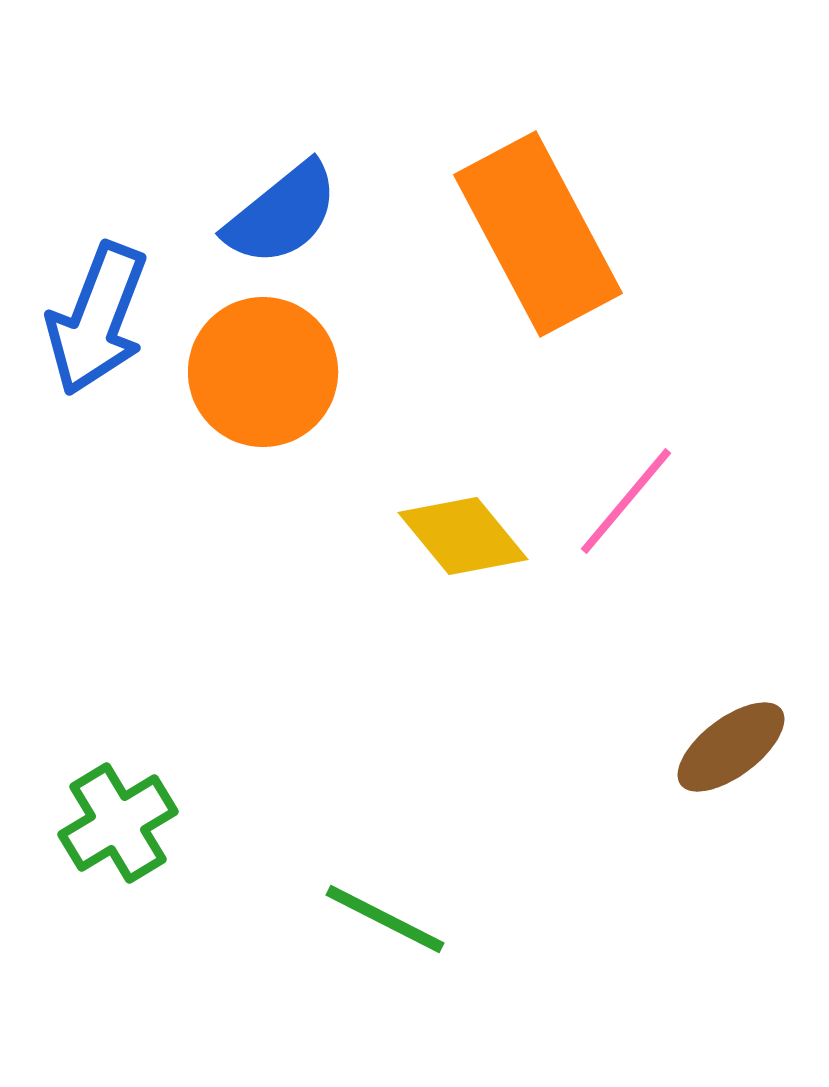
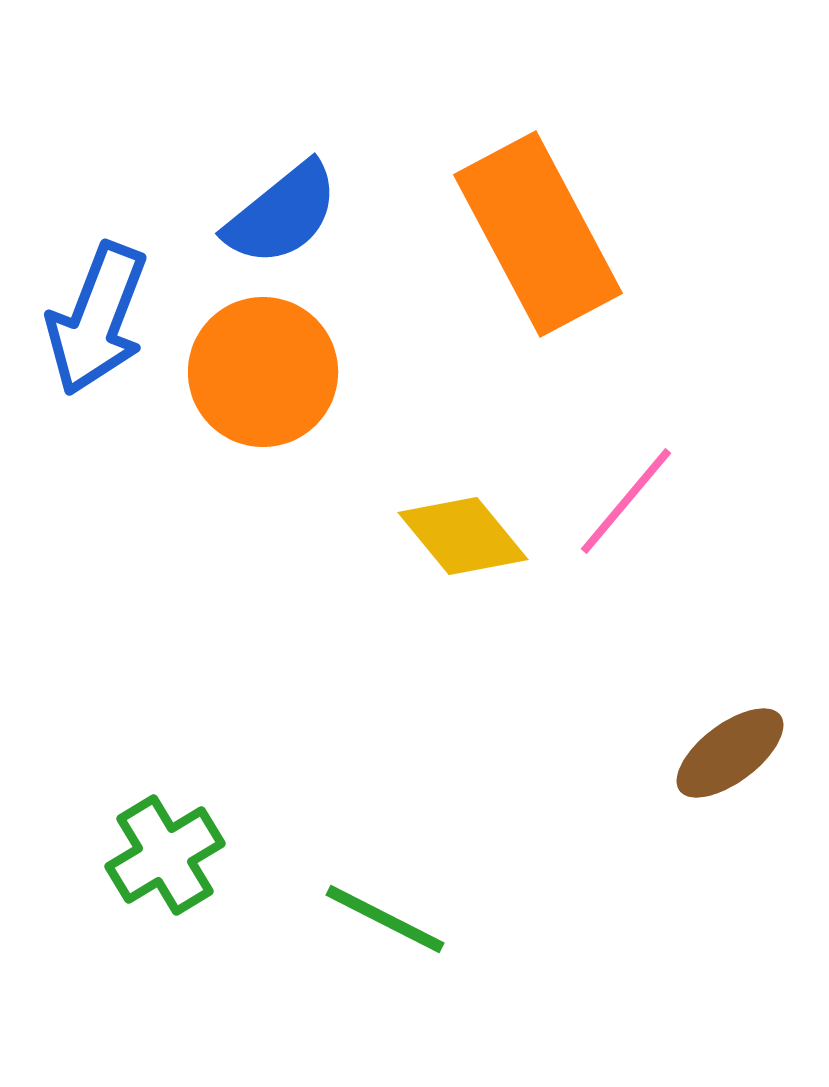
brown ellipse: moved 1 px left, 6 px down
green cross: moved 47 px right, 32 px down
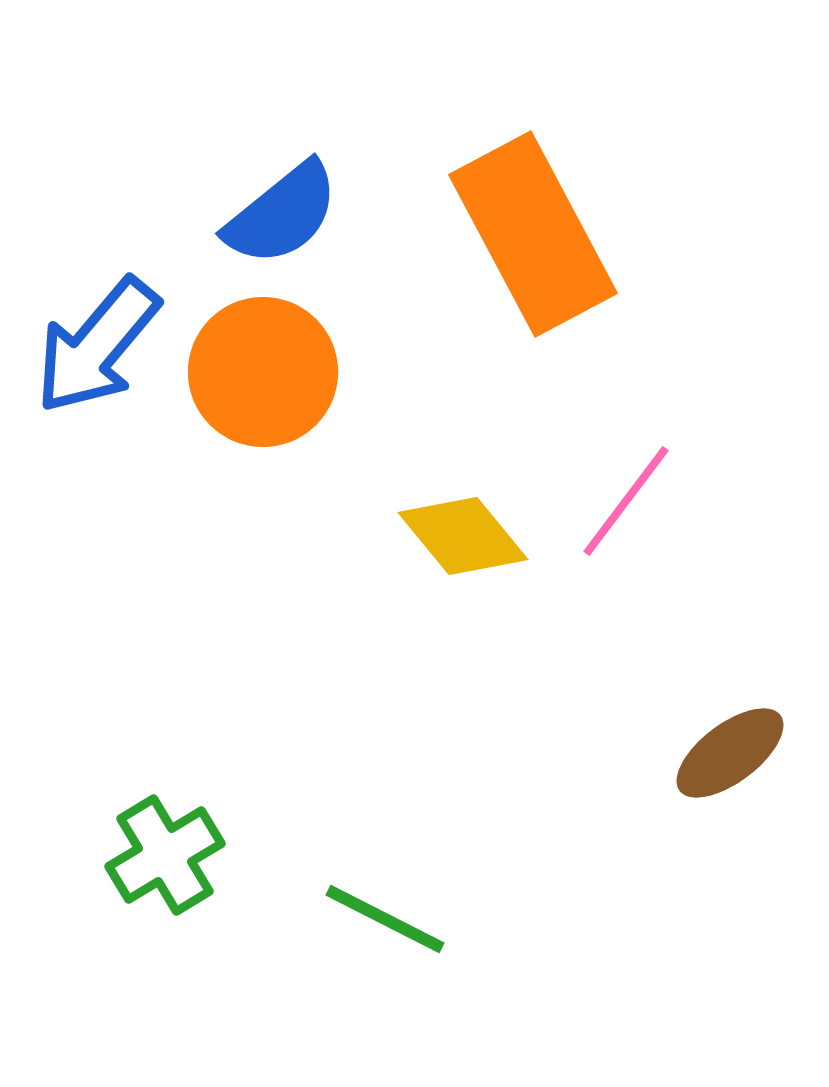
orange rectangle: moved 5 px left
blue arrow: moved 27 px down; rotated 19 degrees clockwise
pink line: rotated 3 degrees counterclockwise
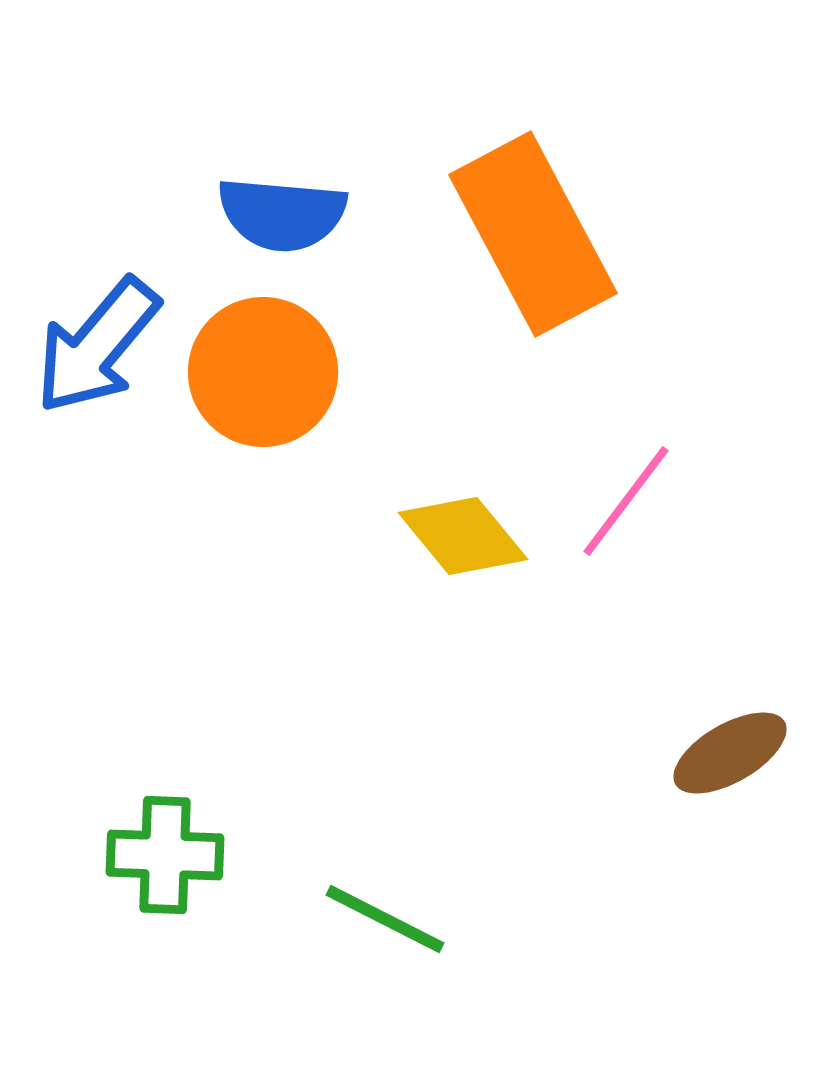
blue semicircle: rotated 44 degrees clockwise
brown ellipse: rotated 7 degrees clockwise
green cross: rotated 33 degrees clockwise
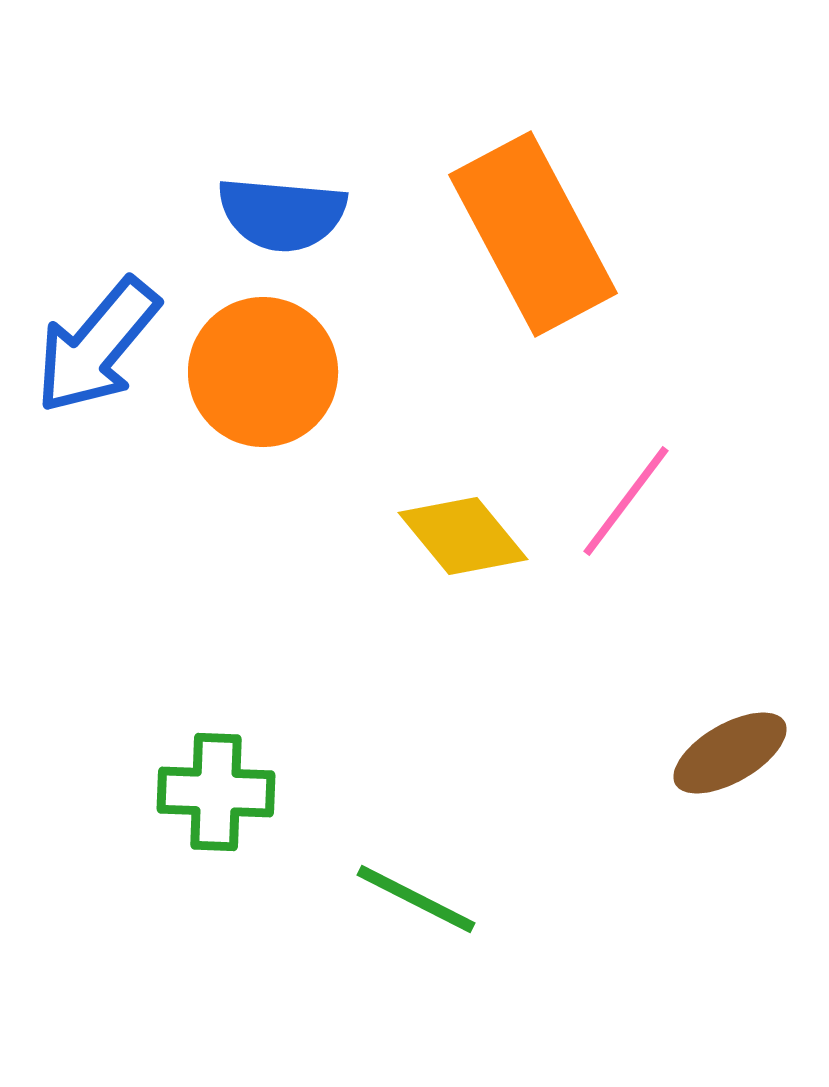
green cross: moved 51 px right, 63 px up
green line: moved 31 px right, 20 px up
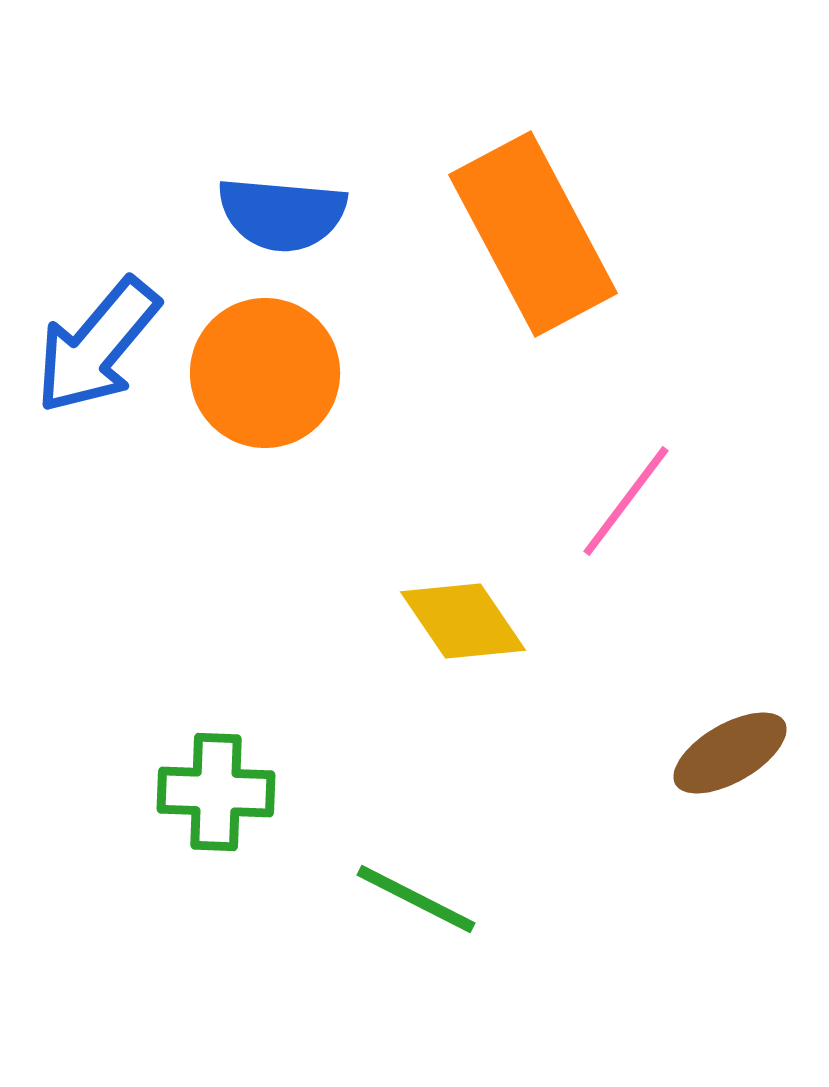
orange circle: moved 2 px right, 1 px down
yellow diamond: moved 85 px down; rotated 5 degrees clockwise
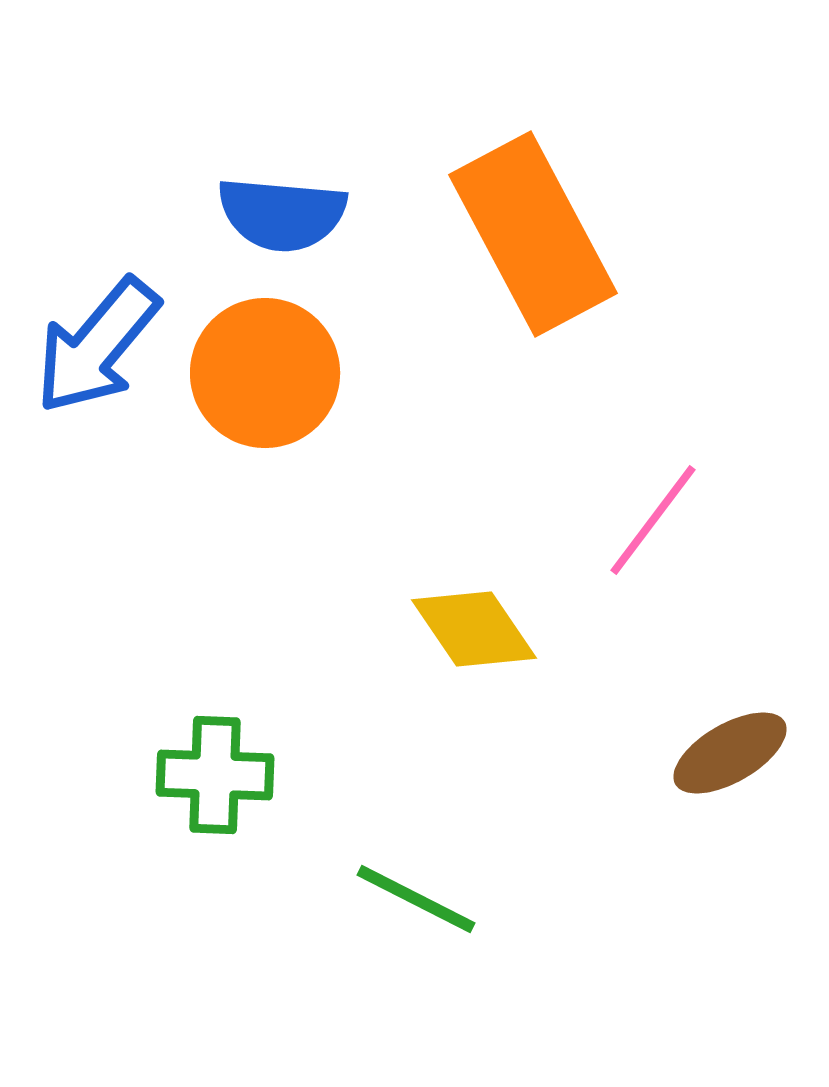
pink line: moved 27 px right, 19 px down
yellow diamond: moved 11 px right, 8 px down
green cross: moved 1 px left, 17 px up
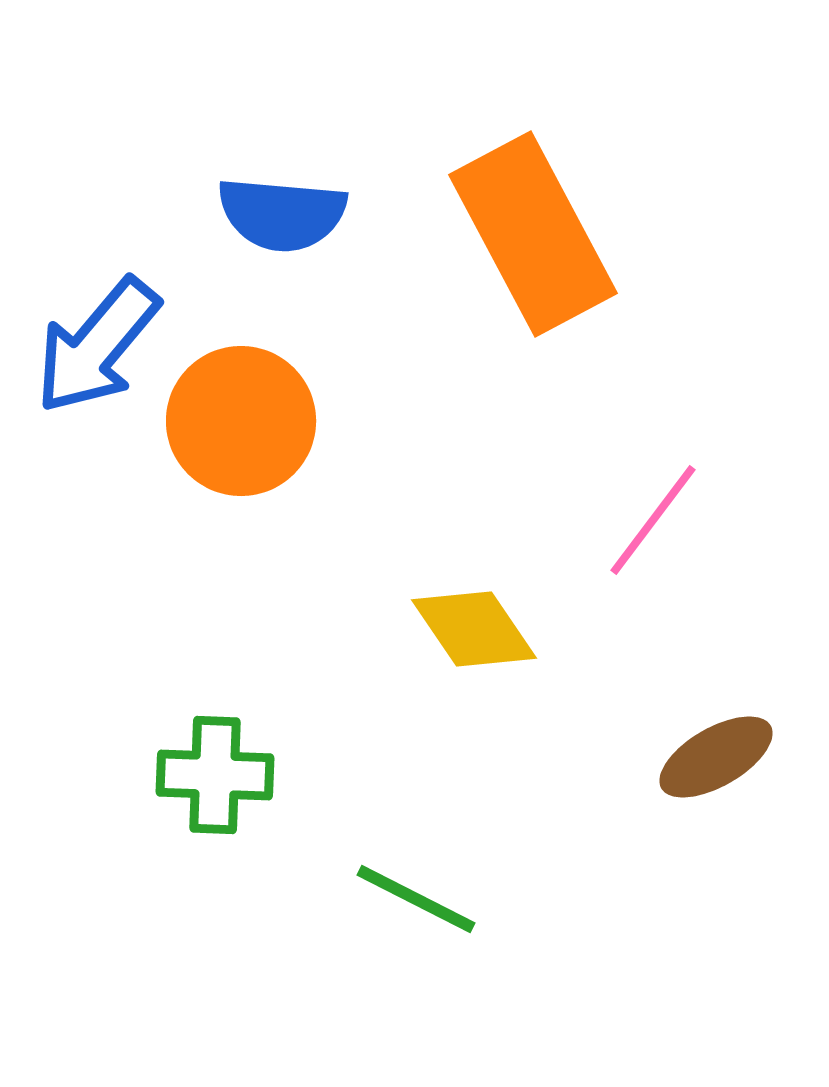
orange circle: moved 24 px left, 48 px down
brown ellipse: moved 14 px left, 4 px down
